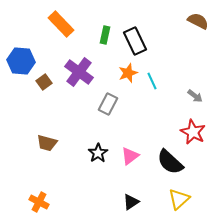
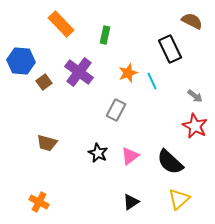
brown semicircle: moved 6 px left
black rectangle: moved 35 px right, 8 px down
gray rectangle: moved 8 px right, 6 px down
red star: moved 2 px right, 6 px up
black star: rotated 12 degrees counterclockwise
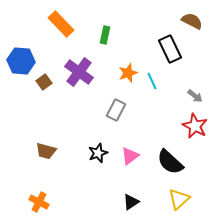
brown trapezoid: moved 1 px left, 8 px down
black star: rotated 24 degrees clockwise
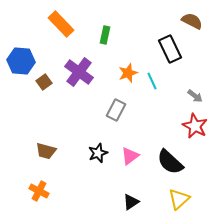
orange cross: moved 11 px up
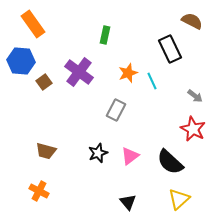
orange rectangle: moved 28 px left; rotated 8 degrees clockwise
red star: moved 2 px left, 3 px down
black triangle: moved 3 px left; rotated 36 degrees counterclockwise
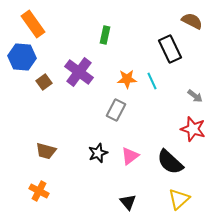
blue hexagon: moved 1 px right, 4 px up
orange star: moved 1 px left, 6 px down; rotated 18 degrees clockwise
red star: rotated 10 degrees counterclockwise
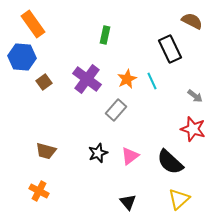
purple cross: moved 8 px right, 7 px down
orange star: rotated 24 degrees counterclockwise
gray rectangle: rotated 15 degrees clockwise
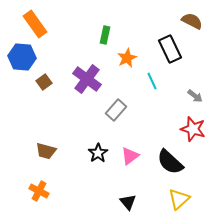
orange rectangle: moved 2 px right
orange star: moved 21 px up
black star: rotated 12 degrees counterclockwise
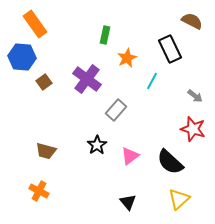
cyan line: rotated 54 degrees clockwise
black star: moved 1 px left, 8 px up
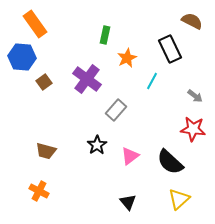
red star: rotated 10 degrees counterclockwise
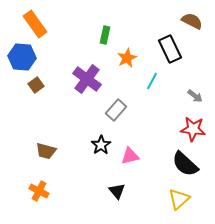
brown square: moved 8 px left, 3 px down
black star: moved 4 px right
pink triangle: rotated 24 degrees clockwise
black semicircle: moved 15 px right, 2 px down
black triangle: moved 11 px left, 11 px up
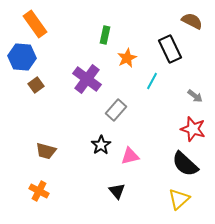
red star: rotated 10 degrees clockwise
